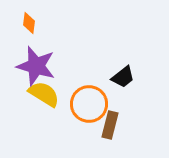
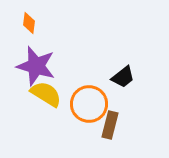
yellow semicircle: moved 2 px right
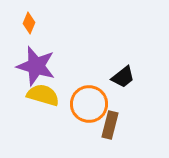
orange diamond: rotated 15 degrees clockwise
yellow semicircle: moved 3 px left, 1 px down; rotated 16 degrees counterclockwise
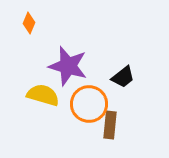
purple star: moved 32 px right
brown rectangle: rotated 8 degrees counterclockwise
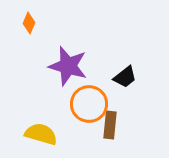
black trapezoid: moved 2 px right
yellow semicircle: moved 2 px left, 39 px down
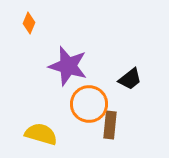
black trapezoid: moved 5 px right, 2 px down
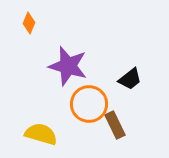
brown rectangle: moved 5 px right; rotated 32 degrees counterclockwise
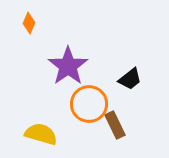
purple star: rotated 21 degrees clockwise
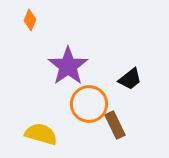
orange diamond: moved 1 px right, 3 px up
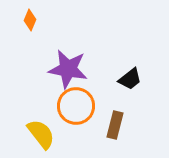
purple star: moved 3 px down; rotated 27 degrees counterclockwise
orange circle: moved 13 px left, 2 px down
brown rectangle: rotated 40 degrees clockwise
yellow semicircle: rotated 36 degrees clockwise
